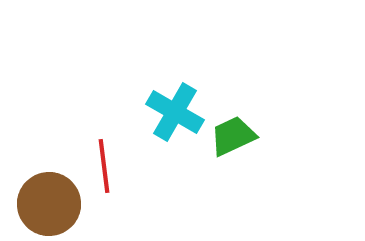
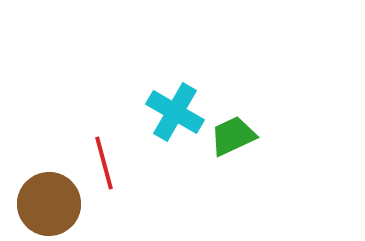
red line: moved 3 px up; rotated 8 degrees counterclockwise
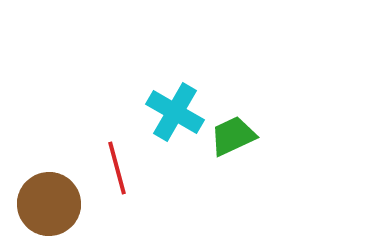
red line: moved 13 px right, 5 px down
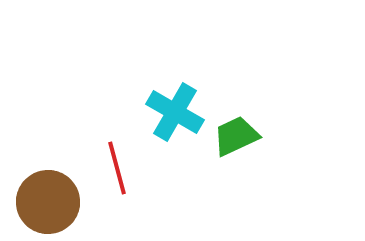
green trapezoid: moved 3 px right
brown circle: moved 1 px left, 2 px up
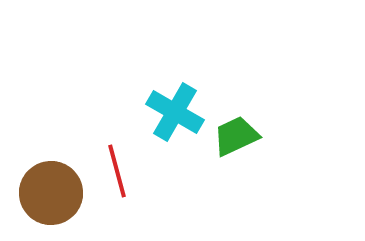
red line: moved 3 px down
brown circle: moved 3 px right, 9 px up
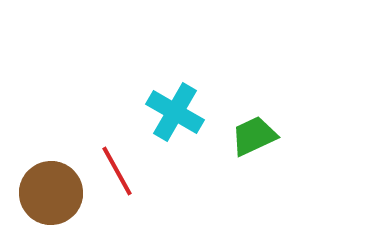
green trapezoid: moved 18 px right
red line: rotated 14 degrees counterclockwise
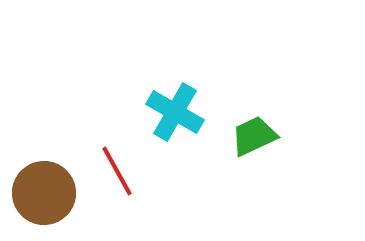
brown circle: moved 7 px left
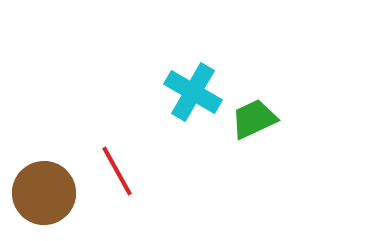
cyan cross: moved 18 px right, 20 px up
green trapezoid: moved 17 px up
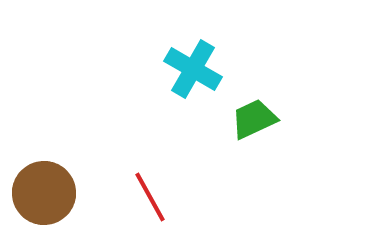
cyan cross: moved 23 px up
red line: moved 33 px right, 26 px down
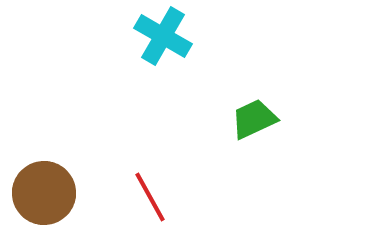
cyan cross: moved 30 px left, 33 px up
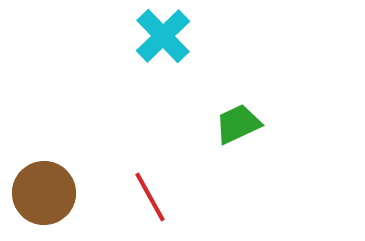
cyan cross: rotated 16 degrees clockwise
green trapezoid: moved 16 px left, 5 px down
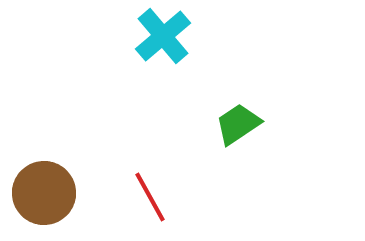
cyan cross: rotated 4 degrees clockwise
green trapezoid: rotated 9 degrees counterclockwise
